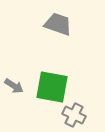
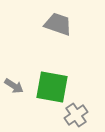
gray cross: moved 2 px right; rotated 30 degrees clockwise
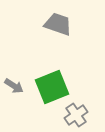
green square: rotated 32 degrees counterclockwise
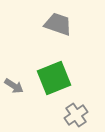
green square: moved 2 px right, 9 px up
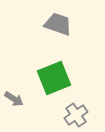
gray arrow: moved 13 px down
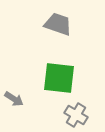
green square: moved 5 px right; rotated 28 degrees clockwise
gray cross: rotated 25 degrees counterclockwise
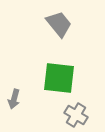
gray trapezoid: moved 1 px right; rotated 32 degrees clockwise
gray arrow: rotated 72 degrees clockwise
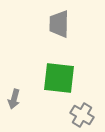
gray trapezoid: rotated 140 degrees counterclockwise
gray cross: moved 6 px right
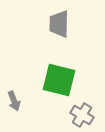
green square: moved 2 px down; rotated 8 degrees clockwise
gray arrow: moved 2 px down; rotated 36 degrees counterclockwise
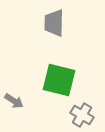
gray trapezoid: moved 5 px left, 1 px up
gray arrow: rotated 36 degrees counterclockwise
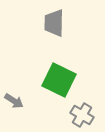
green square: rotated 12 degrees clockwise
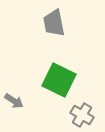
gray trapezoid: rotated 12 degrees counterclockwise
